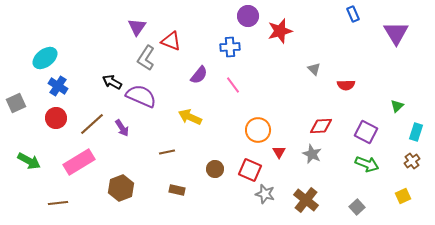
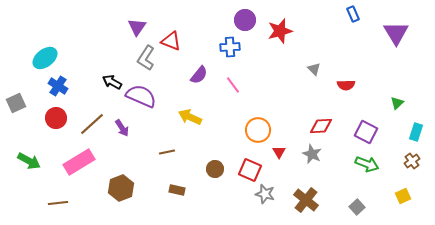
purple circle at (248, 16): moved 3 px left, 4 px down
green triangle at (397, 106): moved 3 px up
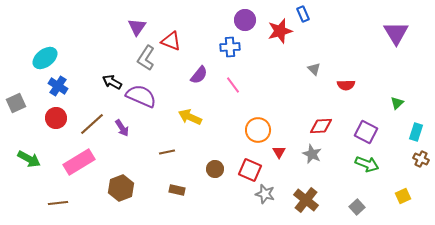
blue rectangle at (353, 14): moved 50 px left
green arrow at (29, 161): moved 2 px up
brown cross at (412, 161): moved 9 px right, 2 px up; rotated 28 degrees counterclockwise
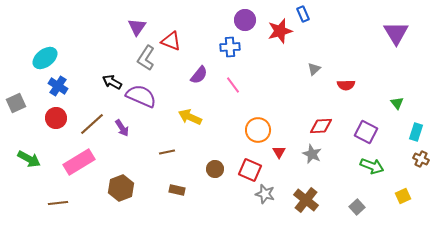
gray triangle at (314, 69): rotated 32 degrees clockwise
green triangle at (397, 103): rotated 24 degrees counterclockwise
green arrow at (367, 164): moved 5 px right, 2 px down
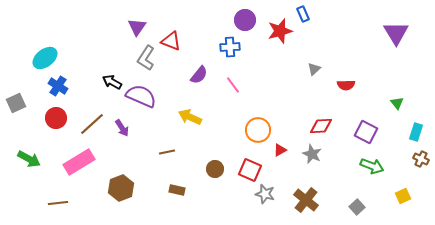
red triangle at (279, 152): moved 1 px right, 2 px up; rotated 32 degrees clockwise
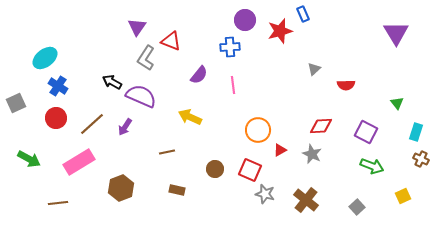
pink line at (233, 85): rotated 30 degrees clockwise
purple arrow at (122, 128): moved 3 px right, 1 px up; rotated 66 degrees clockwise
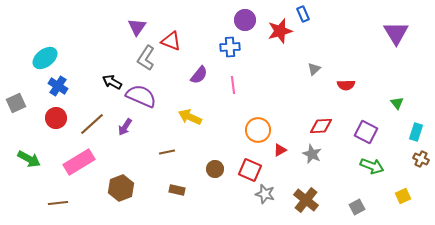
gray square at (357, 207): rotated 14 degrees clockwise
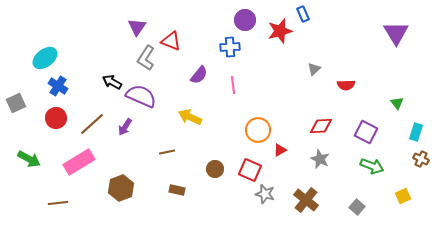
gray star at (312, 154): moved 8 px right, 5 px down
gray square at (357, 207): rotated 21 degrees counterclockwise
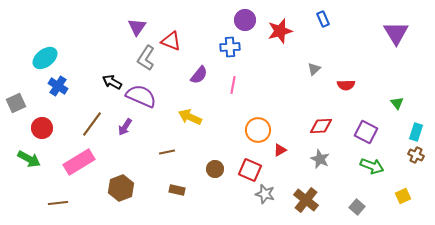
blue rectangle at (303, 14): moved 20 px right, 5 px down
pink line at (233, 85): rotated 18 degrees clockwise
red circle at (56, 118): moved 14 px left, 10 px down
brown line at (92, 124): rotated 12 degrees counterclockwise
brown cross at (421, 159): moved 5 px left, 4 px up
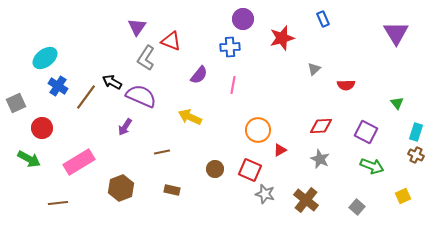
purple circle at (245, 20): moved 2 px left, 1 px up
red star at (280, 31): moved 2 px right, 7 px down
brown line at (92, 124): moved 6 px left, 27 px up
brown line at (167, 152): moved 5 px left
brown rectangle at (177, 190): moved 5 px left
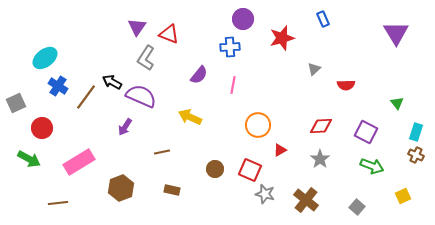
red triangle at (171, 41): moved 2 px left, 7 px up
orange circle at (258, 130): moved 5 px up
gray star at (320, 159): rotated 12 degrees clockwise
